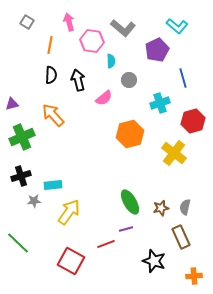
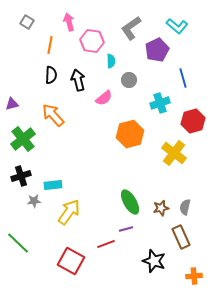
gray L-shape: moved 8 px right; rotated 105 degrees clockwise
green cross: moved 1 px right, 2 px down; rotated 15 degrees counterclockwise
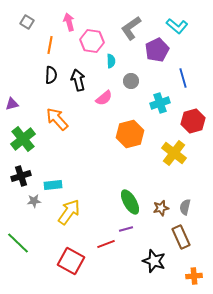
gray circle: moved 2 px right, 1 px down
orange arrow: moved 4 px right, 4 px down
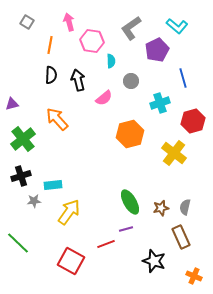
orange cross: rotated 28 degrees clockwise
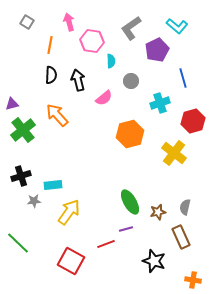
orange arrow: moved 4 px up
green cross: moved 9 px up
brown star: moved 3 px left, 4 px down
orange cross: moved 1 px left, 4 px down; rotated 14 degrees counterclockwise
